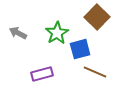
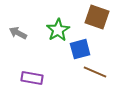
brown square: rotated 25 degrees counterclockwise
green star: moved 1 px right, 3 px up
purple rectangle: moved 10 px left, 4 px down; rotated 25 degrees clockwise
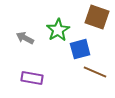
gray arrow: moved 7 px right, 5 px down
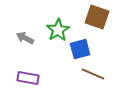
brown line: moved 2 px left, 2 px down
purple rectangle: moved 4 px left
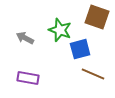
green star: moved 2 px right; rotated 20 degrees counterclockwise
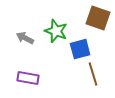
brown square: moved 1 px right, 1 px down
green star: moved 4 px left, 1 px down
brown line: rotated 50 degrees clockwise
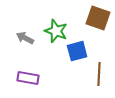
blue square: moved 3 px left, 2 px down
brown line: moved 6 px right; rotated 20 degrees clockwise
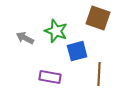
purple rectangle: moved 22 px right, 1 px up
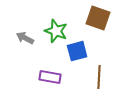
brown line: moved 3 px down
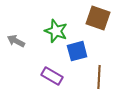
gray arrow: moved 9 px left, 3 px down
purple rectangle: moved 2 px right, 1 px up; rotated 20 degrees clockwise
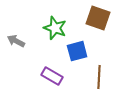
green star: moved 1 px left, 3 px up
